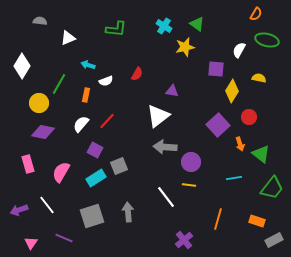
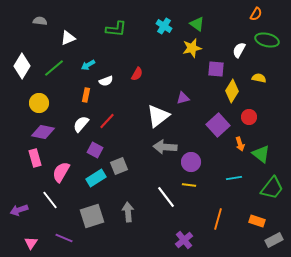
yellow star at (185, 47): moved 7 px right, 1 px down
cyan arrow at (88, 65): rotated 48 degrees counterclockwise
green line at (59, 84): moved 5 px left, 16 px up; rotated 20 degrees clockwise
purple triangle at (172, 91): moved 11 px right, 7 px down; rotated 24 degrees counterclockwise
pink rectangle at (28, 164): moved 7 px right, 6 px up
white line at (47, 205): moved 3 px right, 5 px up
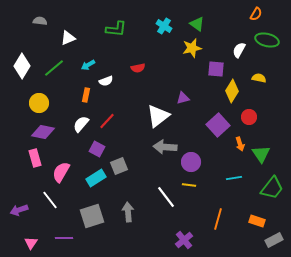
red semicircle at (137, 74): moved 1 px right, 6 px up; rotated 48 degrees clockwise
purple square at (95, 150): moved 2 px right, 1 px up
green triangle at (261, 154): rotated 18 degrees clockwise
purple line at (64, 238): rotated 24 degrees counterclockwise
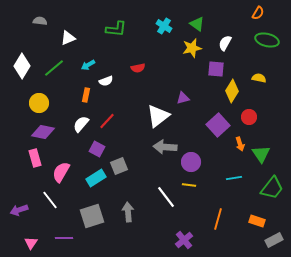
orange semicircle at (256, 14): moved 2 px right, 1 px up
white semicircle at (239, 50): moved 14 px left, 7 px up
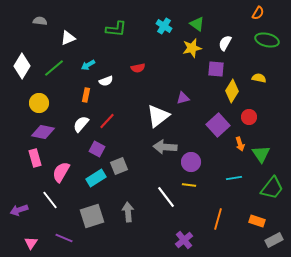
purple line at (64, 238): rotated 24 degrees clockwise
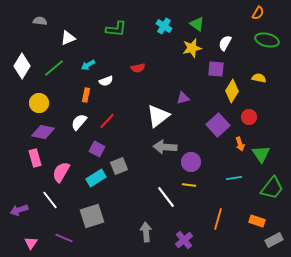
white semicircle at (81, 124): moved 2 px left, 2 px up
gray arrow at (128, 212): moved 18 px right, 20 px down
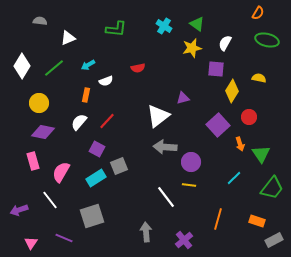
pink rectangle at (35, 158): moved 2 px left, 3 px down
cyan line at (234, 178): rotated 35 degrees counterclockwise
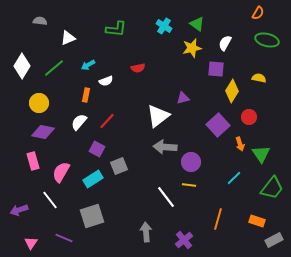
cyan rectangle at (96, 178): moved 3 px left, 1 px down
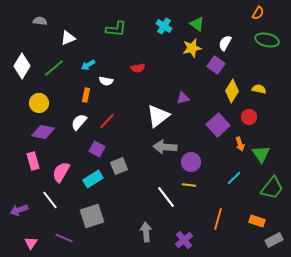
purple square at (216, 69): moved 4 px up; rotated 30 degrees clockwise
yellow semicircle at (259, 78): moved 11 px down
white semicircle at (106, 81): rotated 32 degrees clockwise
